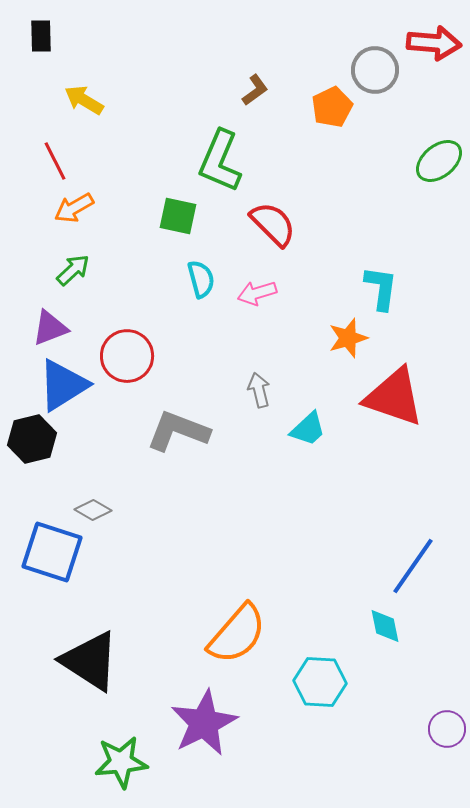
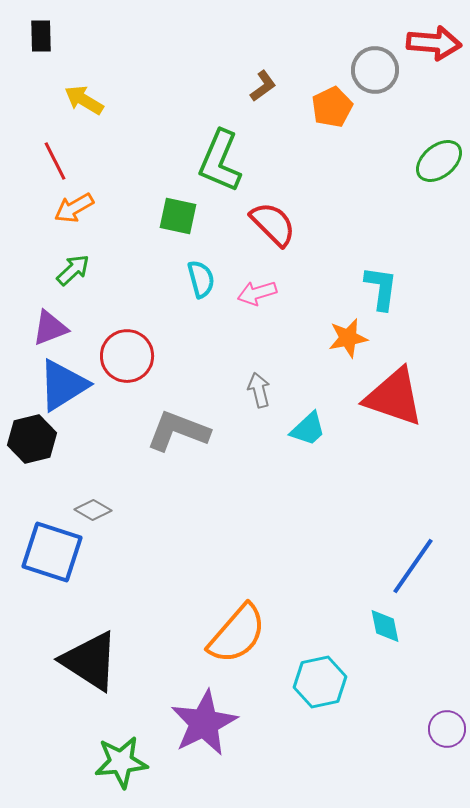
brown L-shape: moved 8 px right, 4 px up
orange star: rotated 6 degrees clockwise
cyan hexagon: rotated 15 degrees counterclockwise
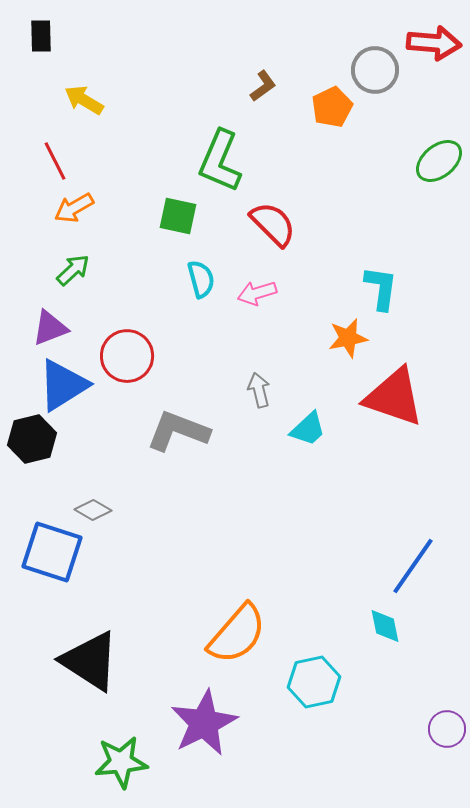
cyan hexagon: moved 6 px left
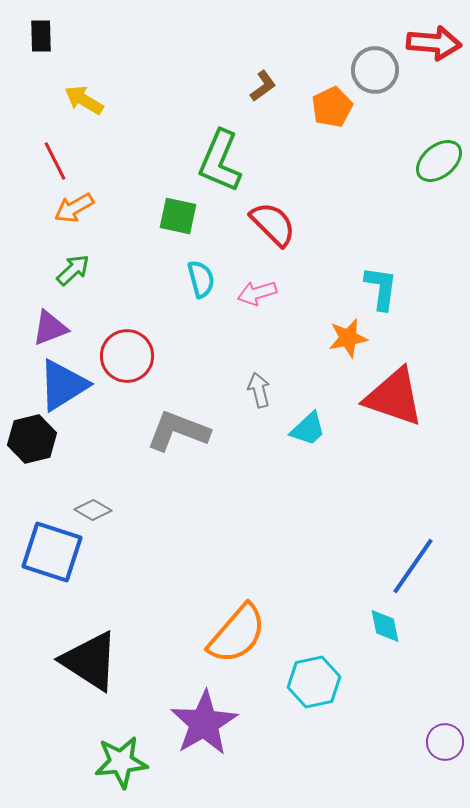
purple star: rotated 4 degrees counterclockwise
purple circle: moved 2 px left, 13 px down
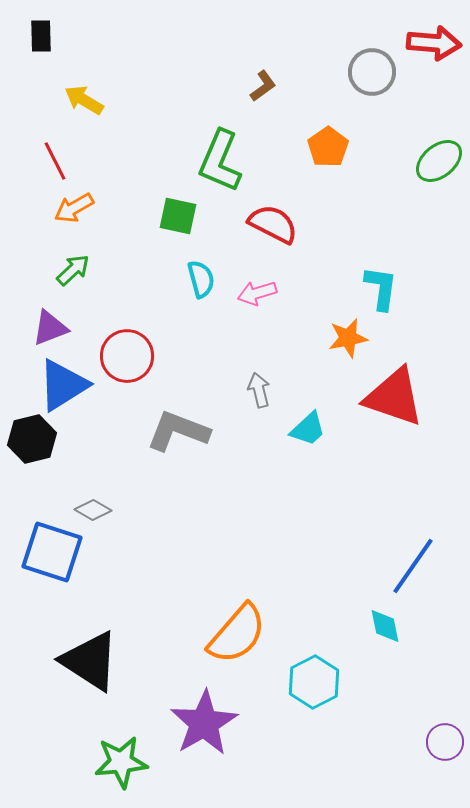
gray circle: moved 3 px left, 2 px down
orange pentagon: moved 4 px left, 40 px down; rotated 9 degrees counterclockwise
red semicircle: rotated 18 degrees counterclockwise
cyan hexagon: rotated 15 degrees counterclockwise
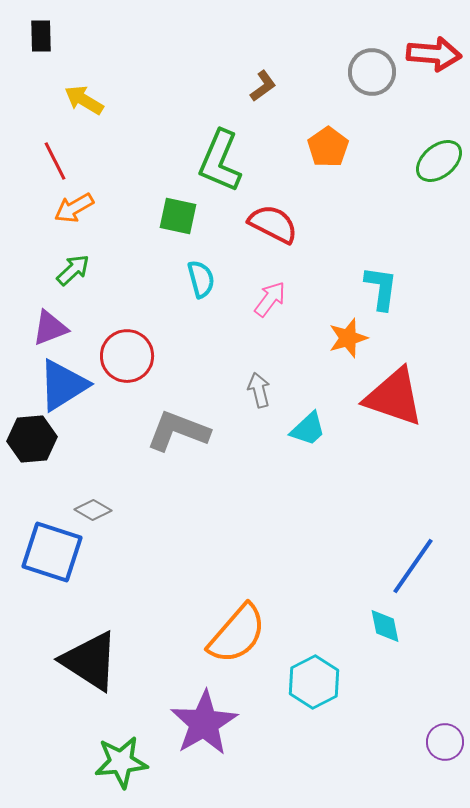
red arrow: moved 11 px down
pink arrow: moved 13 px right, 6 px down; rotated 144 degrees clockwise
orange star: rotated 6 degrees counterclockwise
black hexagon: rotated 9 degrees clockwise
